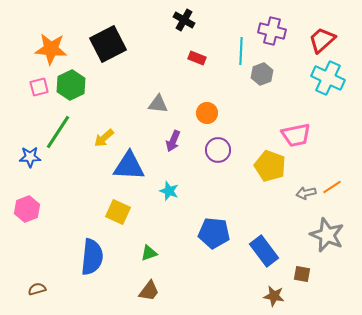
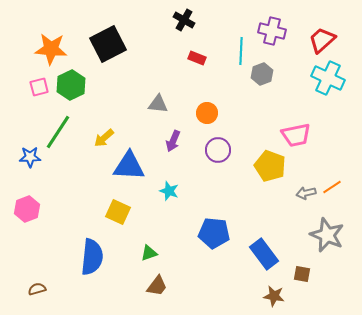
blue rectangle: moved 3 px down
brown trapezoid: moved 8 px right, 5 px up
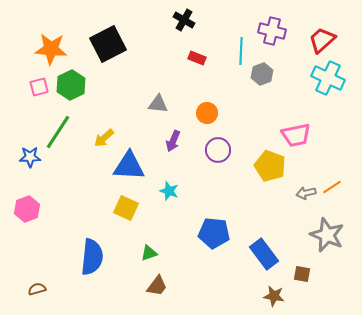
yellow square: moved 8 px right, 4 px up
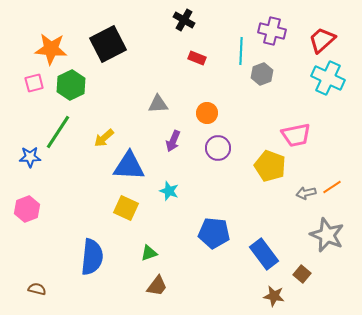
pink square: moved 5 px left, 4 px up
gray triangle: rotated 10 degrees counterclockwise
purple circle: moved 2 px up
brown square: rotated 30 degrees clockwise
brown semicircle: rotated 30 degrees clockwise
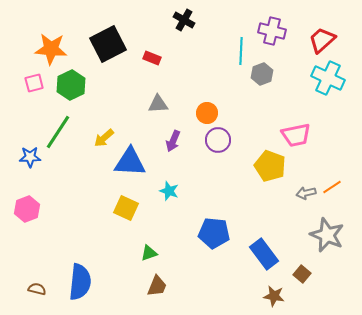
red rectangle: moved 45 px left
purple circle: moved 8 px up
blue triangle: moved 1 px right, 4 px up
blue semicircle: moved 12 px left, 25 px down
brown trapezoid: rotated 15 degrees counterclockwise
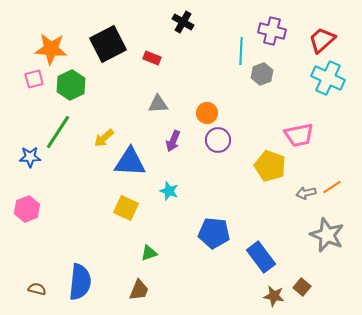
black cross: moved 1 px left, 2 px down
pink square: moved 4 px up
pink trapezoid: moved 3 px right
blue rectangle: moved 3 px left, 3 px down
brown square: moved 13 px down
brown trapezoid: moved 18 px left, 4 px down
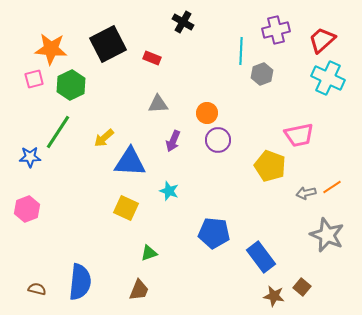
purple cross: moved 4 px right, 1 px up; rotated 28 degrees counterclockwise
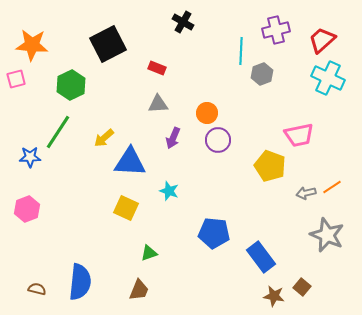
orange star: moved 19 px left, 4 px up
red rectangle: moved 5 px right, 10 px down
pink square: moved 18 px left
purple arrow: moved 3 px up
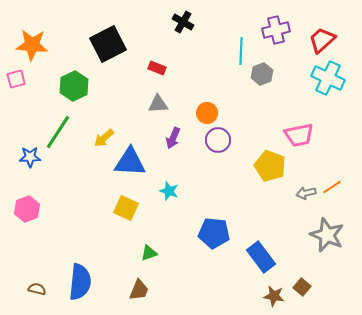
green hexagon: moved 3 px right, 1 px down
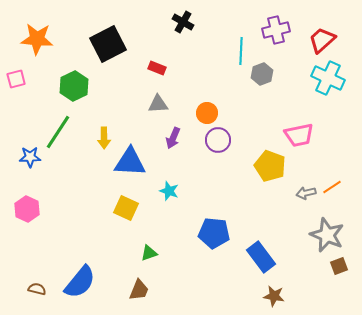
orange star: moved 5 px right, 6 px up
yellow arrow: rotated 50 degrees counterclockwise
pink hexagon: rotated 15 degrees counterclockwise
blue semicircle: rotated 33 degrees clockwise
brown square: moved 37 px right, 21 px up; rotated 30 degrees clockwise
